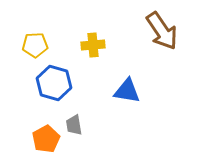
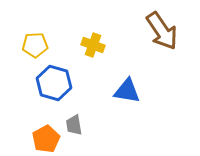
yellow cross: rotated 25 degrees clockwise
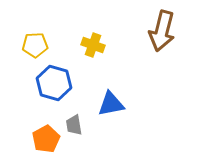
brown arrow: rotated 48 degrees clockwise
blue triangle: moved 16 px left, 13 px down; rotated 20 degrees counterclockwise
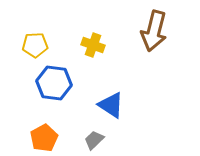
brown arrow: moved 8 px left
blue hexagon: rotated 8 degrees counterclockwise
blue triangle: moved 1 px down; rotated 44 degrees clockwise
gray trapezoid: moved 20 px right, 15 px down; rotated 55 degrees clockwise
orange pentagon: moved 2 px left, 1 px up
